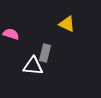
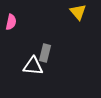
yellow triangle: moved 11 px right, 12 px up; rotated 24 degrees clockwise
pink semicircle: moved 12 px up; rotated 84 degrees clockwise
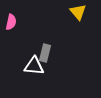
white triangle: moved 1 px right
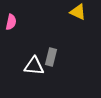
yellow triangle: rotated 24 degrees counterclockwise
gray rectangle: moved 6 px right, 4 px down
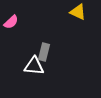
pink semicircle: rotated 35 degrees clockwise
gray rectangle: moved 7 px left, 5 px up
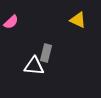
yellow triangle: moved 8 px down
gray rectangle: moved 2 px right, 1 px down
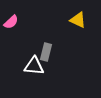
gray rectangle: moved 1 px up
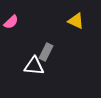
yellow triangle: moved 2 px left, 1 px down
gray rectangle: rotated 12 degrees clockwise
